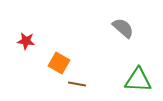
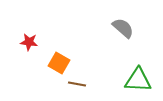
red star: moved 3 px right, 1 px down
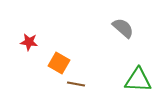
brown line: moved 1 px left
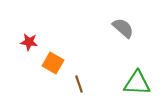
orange square: moved 6 px left
green triangle: moved 1 px left, 3 px down
brown line: moved 3 px right; rotated 60 degrees clockwise
